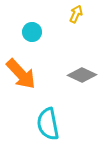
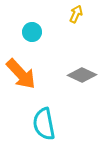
cyan semicircle: moved 4 px left
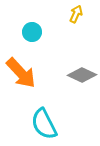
orange arrow: moved 1 px up
cyan semicircle: rotated 16 degrees counterclockwise
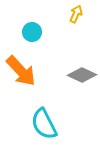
orange arrow: moved 2 px up
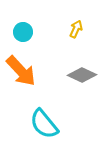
yellow arrow: moved 15 px down
cyan circle: moved 9 px left
cyan semicircle: rotated 12 degrees counterclockwise
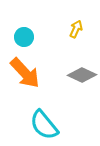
cyan circle: moved 1 px right, 5 px down
orange arrow: moved 4 px right, 2 px down
cyan semicircle: moved 1 px down
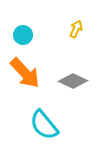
cyan circle: moved 1 px left, 2 px up
gray diamond: moved 9 px left, 6 px down
